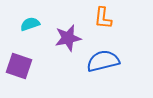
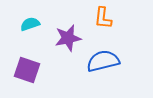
purple square: moved 8 px right, 4 px down
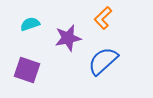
orange L-shape: rotated 40 degrees clockwise
blue semicircle: rotated 28 degrees counterclockwise
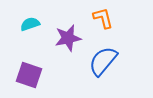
orange L-shape: rotated 120 degrees clockwise
blue semicircle: rotated 8 degrees counterclockwise
purple square: moved 2 px right, 5 px down
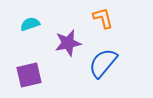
purple star: moved 5 px down
blue semicircle: moved 2 px down
purple square: rotated 32 degrees counterclockwise
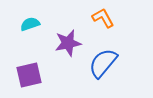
orange L-shape: rotated 15 degrees counterclockwise
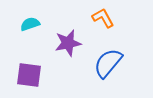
blue semicircle: moved 5 px right
purple square: rotated 20 degrees clockwise
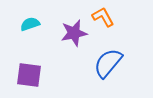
orange L-shape: moved 1 px up
purple star: moved 6 px right, 10 px up
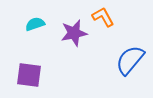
cyan semicircle: moved 5 px right
blue semicircle: moved 22 px right, 3 px up
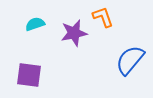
orange L-shape: rotated 10 degrees clockwise
